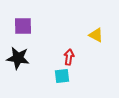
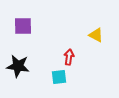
black star: moved 8 px down
cyan square: moved 3 px left, 1 px down
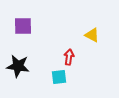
yellow triangle: moved 4 px left
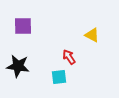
red arrow: rotated 42 degrees counterclockwise
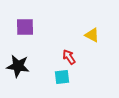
purple square: moved 2 px right, 1 px down
cyan square: moved 3 px right
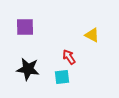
black star: moved 10 px right, 3 px down
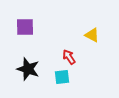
black star: rotated 10 degrees clockwise
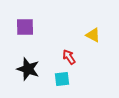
yellow triangle: moved 1 px right
cyan square: moved 2 px down
